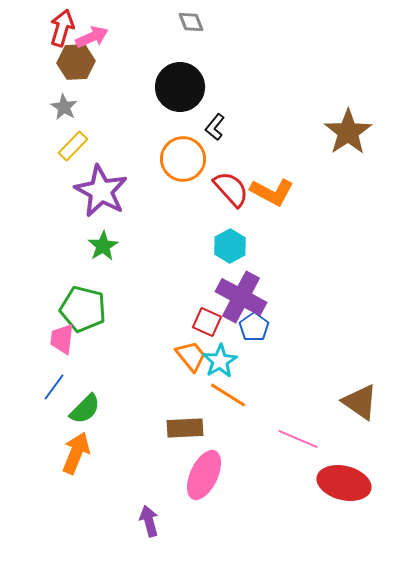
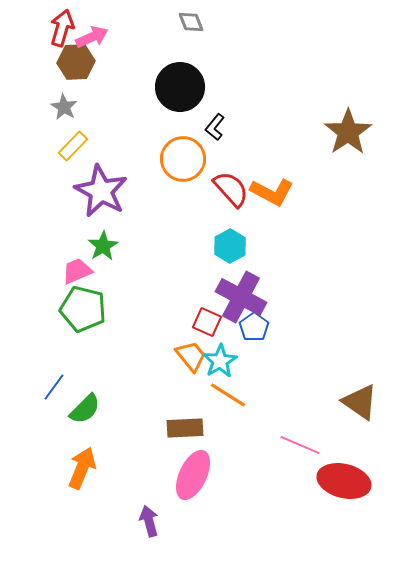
pink trapezoid: moved 15 px right, 68 px up; rotated 60 degrees clockwise
pink line: moved 2 px right, 6 px down
orange arrow: moved 6 px right, 15 px down
pink ellipse: moved 11 px left
red ellipse: moved 2 px up
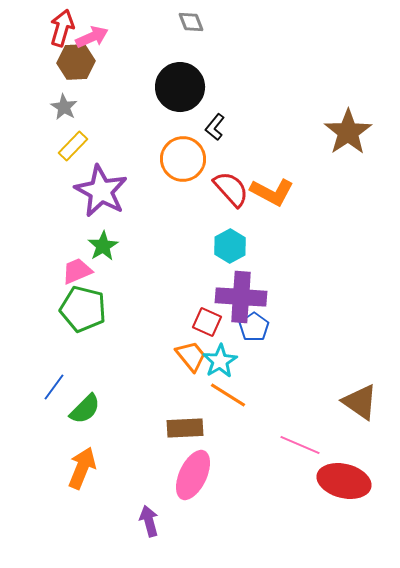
purple cross: rotated 24 degrees counterclockwise
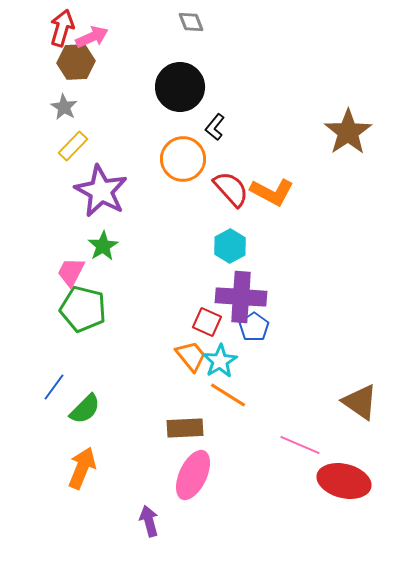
pink trapezoid: moved 6 px left, 1 px down; rotated 40 degrees counterclockwise
